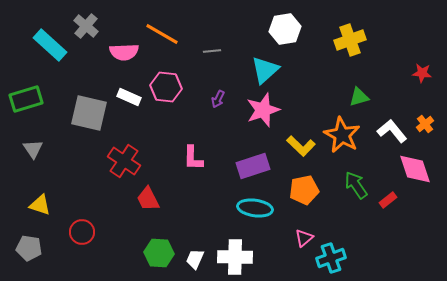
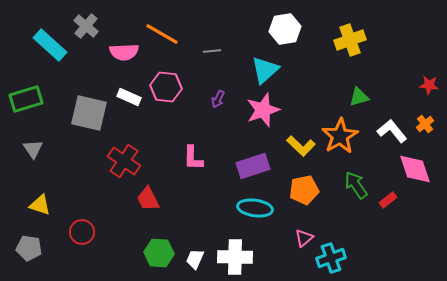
red star: moved 7 px right, 12 px down
orange star: moved 2 px left, 1 px down; rotated 12 degrees clockwise
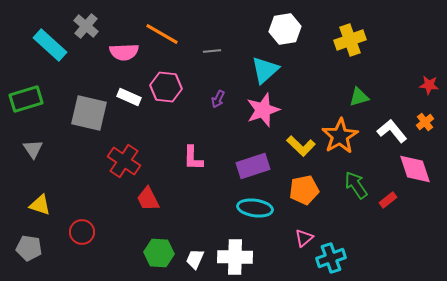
orange cross: moved 2 px up
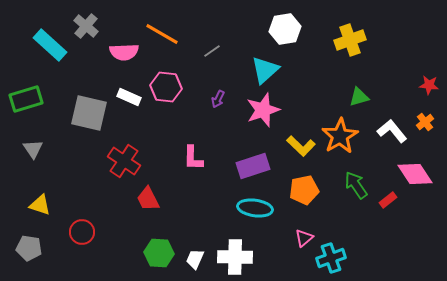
gray line: rotated 30 degrees counterclockwise
pink diamond: moved 5 px down; rotated 15 degrees counterclockwise
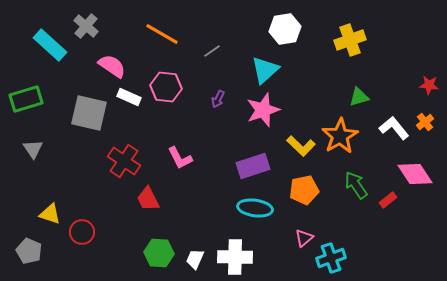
pink semicircle: moved 12 px left, 14 px down; rotated 144 degrees counterclockwise
white L-shape: moved 2 px right, 3 px up
pink L-shape: moved 13 px left; rotated 28 degrees counterclockwise
yellow triangle: moved 10 px right, 9 px down
gray pentagon: moved 3 px down; rotated 15 degrees clockwise
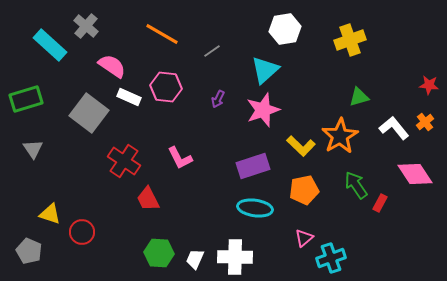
gray square: rotated 24 degrees clockwise
red rectangle: moved 8 px left, 3 px down; rotated 24 degrees counterclockwise
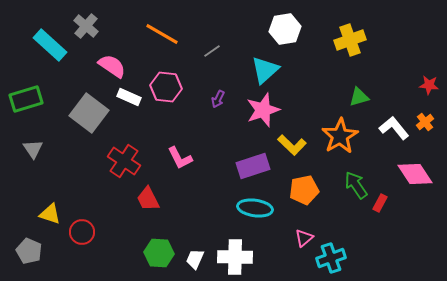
yellow L-shape: moved 9 px left, 1 px up
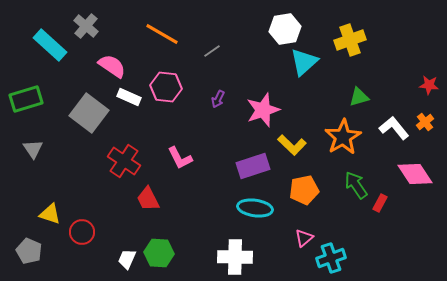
cyan triangle: moved 39 px right, 8 px up
orange star: moved 3 px right, 1 px down
white trapezoid: moved 68 px left
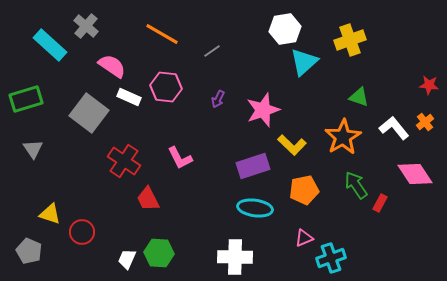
green triangle: rotated 35 degrees clockwise
pink triangle: rotated 18 degrees clockwise
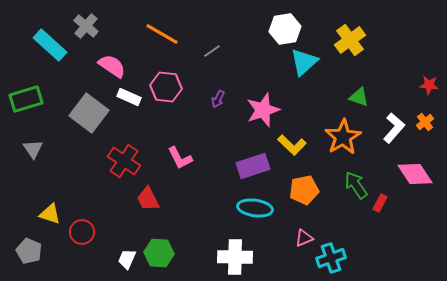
yellow cross: rotated 16 degrees counterclockwise
white L-shape: rotated 80 degrees clockwise
